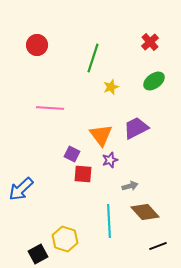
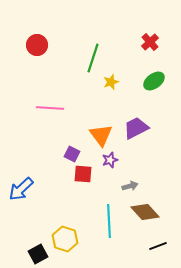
yellow star: moved 5 px up
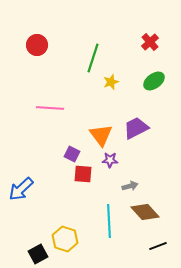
purple star: rotated 21 degrees clockwise
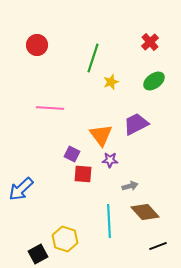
purple trapezoid: moved 4 px up
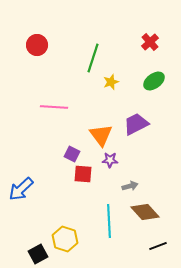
pink line: moved 4 px right, 1 px up
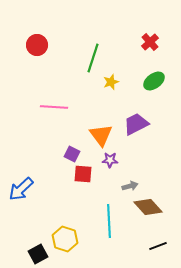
brown diamond: moved 3 px right, 5 px up
